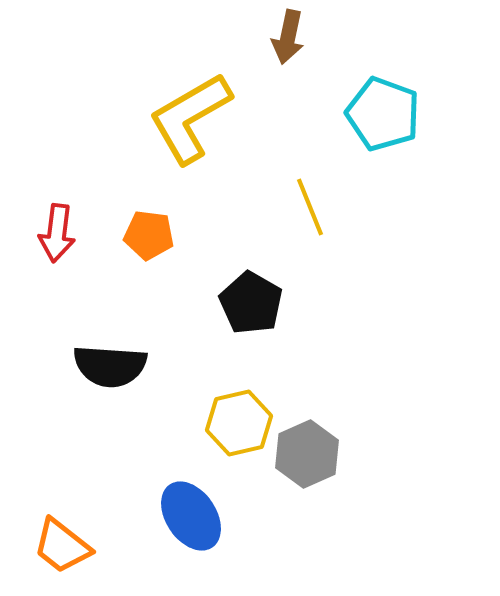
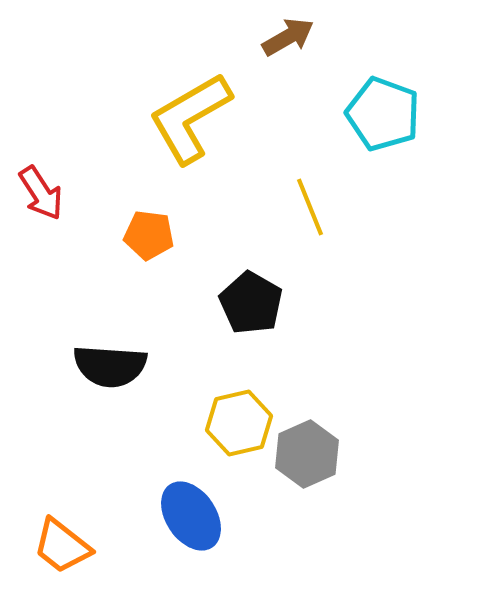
brown arrow: rotated 132 degrees counterclockwise
red arrow: moved 16 px left, 40 px up; rotated 40 degrees counterclockwise
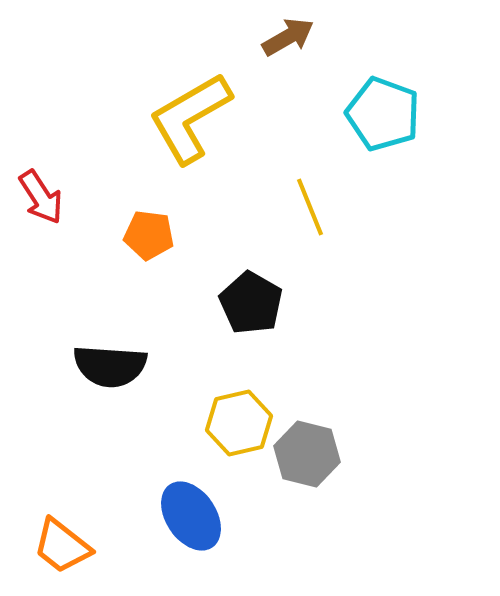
red arrow: moved 4 px down
gray hexagon: rotated 22 degrees counterclockwise
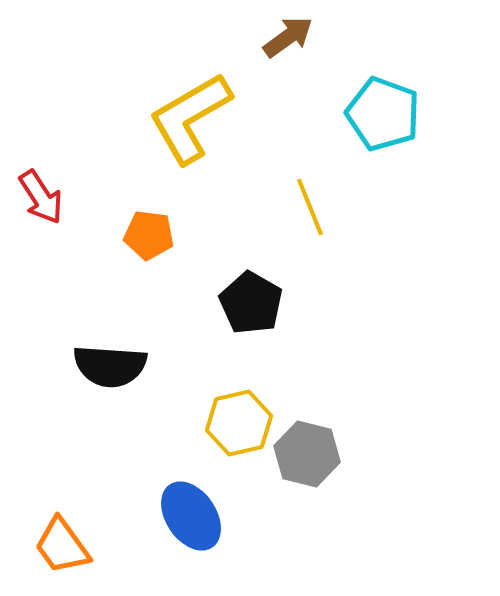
brown arrow: rotated 6 degrees counterclockwise
orange trapezoid: rotated 16 degrees clockwise
